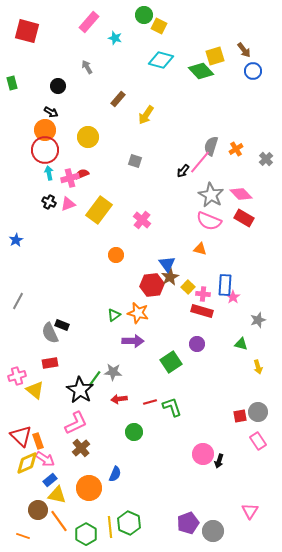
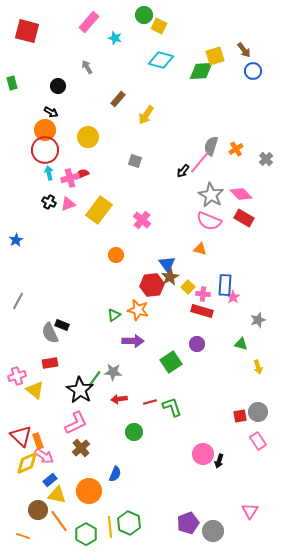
green diamond at (201, 71): rotated 50 degrees counterclockwise
orange star at (138, 313): moved 3 px up
pink arrow at (45, 459): moved 1 px left, 3 px up
orange circle at (89, 488): moved 3 px down
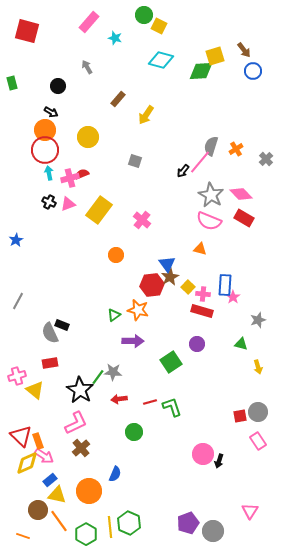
green line at (95, 378): moved 3 px right, 1 px up
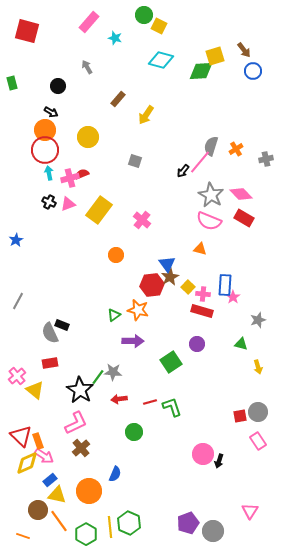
gray cross at (266, 159): rotated 32 degrees clockwise
pink cross at (17, 376): rotated 24 degrees counterclockwise
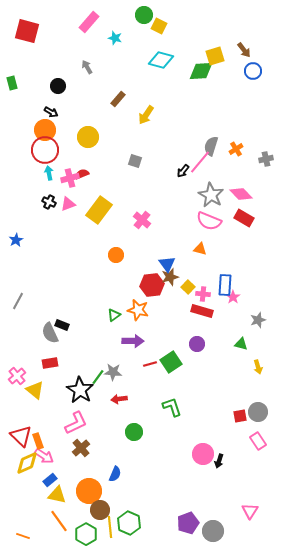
brown star at (170, 277): rotated 12 degrees clockwise
red line at (150, 402): moved 38 px up
brown circle at (38, 510): moved 62 px right
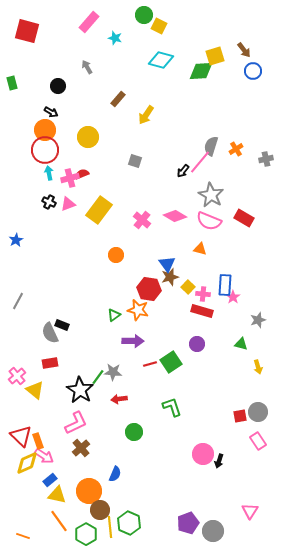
pink diamond at (241, 194): moved 66 px left, 22 px down; rotated 15 degrees counterclockwise
red hexagon at (152, 285): moved 3 px left, 4 px down; rotated 15 degrees clockwise
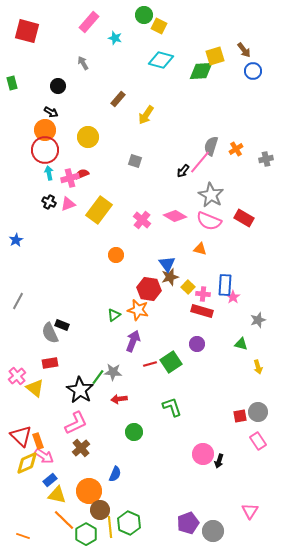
gray arrow at (87, 67): moved 4 px left, 4 px up
purple arrow at (133, 341): rotated 70 degrees counterclockwise
yellow triangle at (35, 390): moved 2 px up
orange line at (59, 521): moved 5 px right, 1 px up; rotated 10 degrees counterclockwise
